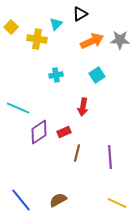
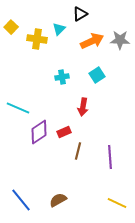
cyan triangle: moved 3 px right, 5 px down
cyan cross: moved 6 px right, 2 px down
brown line: moved 1 px right, 2 px up
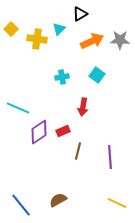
yellow square: moved 2 px down
cyan square: rotated 21 degrees counterclockwise
red rectangle: moved 1 px left, 1 px up
blue line: moved 5 px down
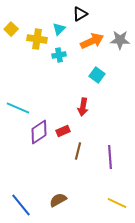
cyan cross: moved 3 px left, 22 px up
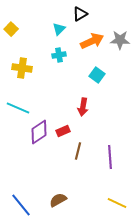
yellow cross: moved 15 px left, 29 px down
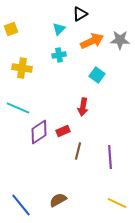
yellow square: rotated 24 degrees clockwise
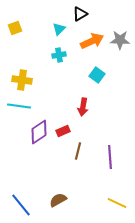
yellow square: moved 4 px right, 1 px up
yellow cross: moved 12 px down
cyan line: moved 1 px right, 2 px up; rotated 15 degrees counterclockwise
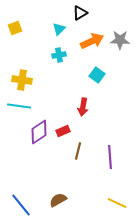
black triangle: moved 1 px up
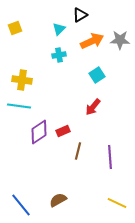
black triangle: moved 2 px down
cyan square: rotated 21 degrees clockwise
red arrow: moved 10 px right; rotated 30 degrees clockwise
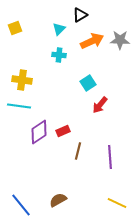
cyan cross: rotated 16 degrees clockwise
cyan square: moved 9 px left, 8 px down
red arrow: moved 7 px right, 2 px up
